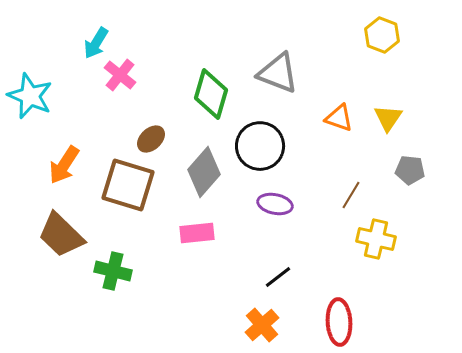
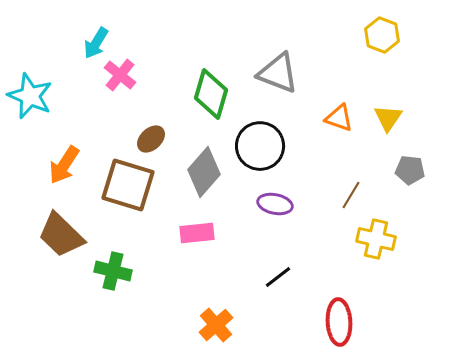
orange cross: moved 46 px left
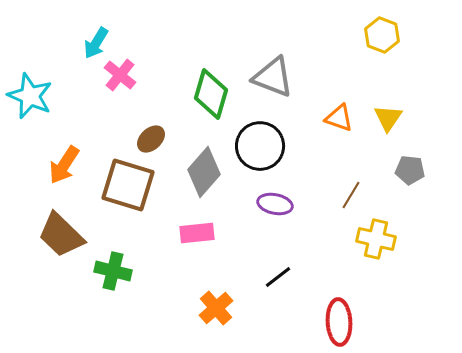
gray triangle: moved 5 px left, 4 px down
orange cross: moved 17 px up
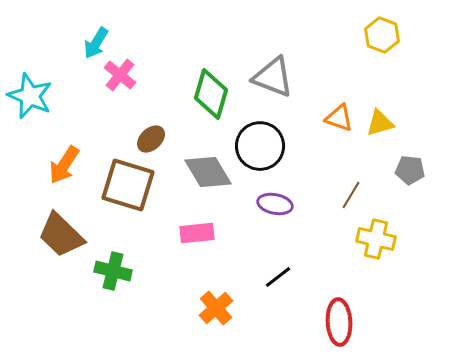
yellow triangle: moved 8 px left, 5 px down; rotated 40 degrees clockwise
gray diamond: moved 4 px right; rotated 72 degrees counterclockwise
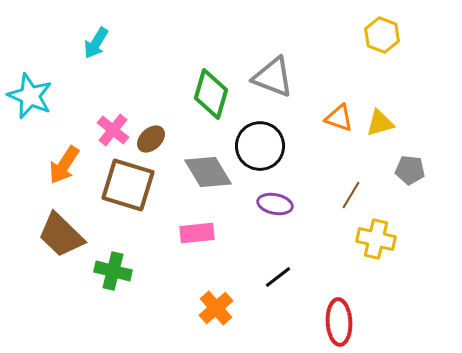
pink cross: moved 7 px left, 55 px down
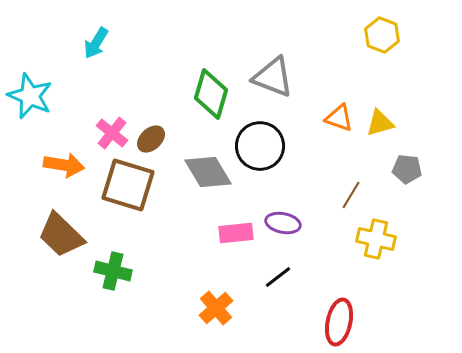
pink cross: moved 1 px left, 3 px down
orange arrow: rotated 114 degrees counterclockwise
gray pentagon: moved 3 px left, 1 px up
purple ellipse: moved 8 px right, 19 px down
pink rectangle: moved 39 px right
red ellipse: rotated 15 degrees clockwise
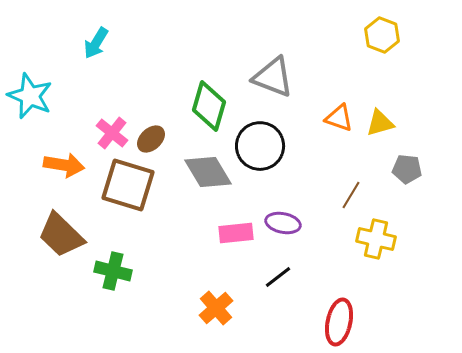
green diamond: moved 2 px left, 12 px down
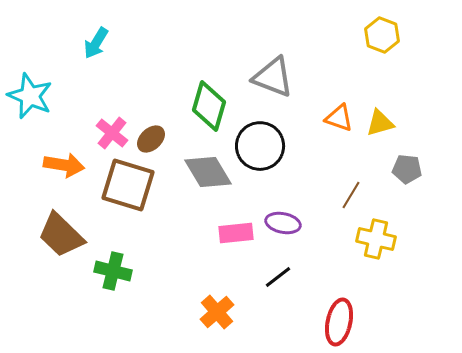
orange cross: moved 1 px right, 4 px down
